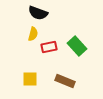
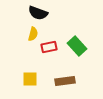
brown rectangle: rotated 30 degrees counterclockwise
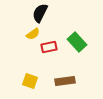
black semicircle: moved 2 px right; rotated 96 degrees clockwise
yellow semicircle: rotated 40 degrees clockwise
green rectangle: moved 4 px up
yellow square: moved 2 px down; rotated 21 degrees clockwise
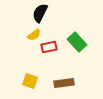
yellow semicircle: moved 1 px right, 1 px down
brown rectangle: moved 1 px left, 2 px down
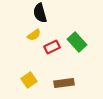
black semicircle: rotated 42 degrees counterclockwise
red rectangle: moved 3 px right; rotated 14 degrees counterclockwise
yellow square: moved 1 px left, 1 px up; rotated 35 degrees clockwise
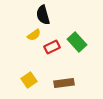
black semicircle: moved 3 px right, 2 px down
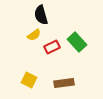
black semicircle: moved 2 px left
yellow square: rotated 28 degrees counterclockwise
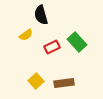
yellow semicircle: moved 8 px left
yellow square: moved 7 px right, 1 px down; rotated 21 degrees clockwise
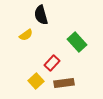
red rectangle: moved 16 px down; rotated 21 degrees counterclockwise
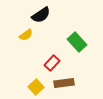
black semicircle: rotated 108 degrees counterclockwise
yellow square: moved 6 px down
